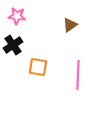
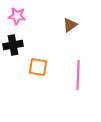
black cross: rotated 24 degrees clockwise
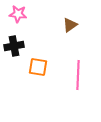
pink star: moved 1 px right, 2 px up
black cross: moved 1 px right, 1 px down
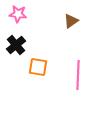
brown triangle: moved 1 px right, 4 px up
black cross: moved 2 px right, 1 px up; rotated 30 degrees counterclockwise
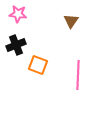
brown triangle: rotated 21 degrees counterclockwise
black cross: rotated 18 degrees clockwise
orange square: moved 2 px up; rotated 12 degrees clockwise
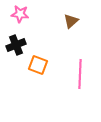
pink star: moved 2 px right
brown triangle: rotated 14 degrees clockwise
pink line: moved 2 px right, 1 px up
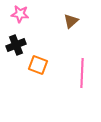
pink line: moved 2 px right, 1 px up
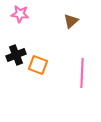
black cross: moved 10 px down
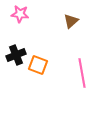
pink line: rotated 12 degrees counterclockwise
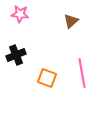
orange square: moved 9 px right, 13 px down
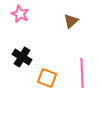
pink star: rotated 18 degrees clockwise
black cross: moved 6 px right, 2 px down; rotated 36 degrees counterclockwise
pink line: rotated 8 degrees clockwise
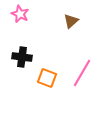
black cross: rotated 24 degrees counterclockwise
pink line: rotated 32 degrees clockwise
